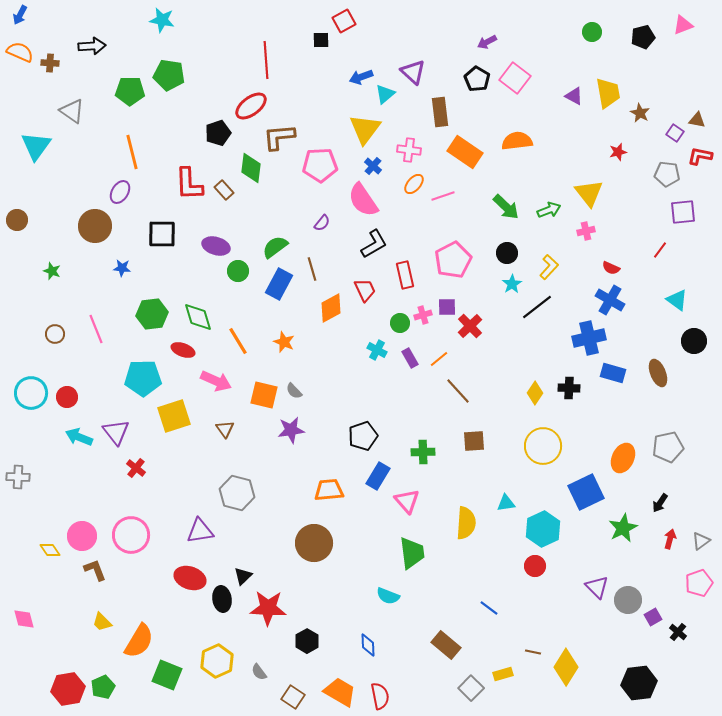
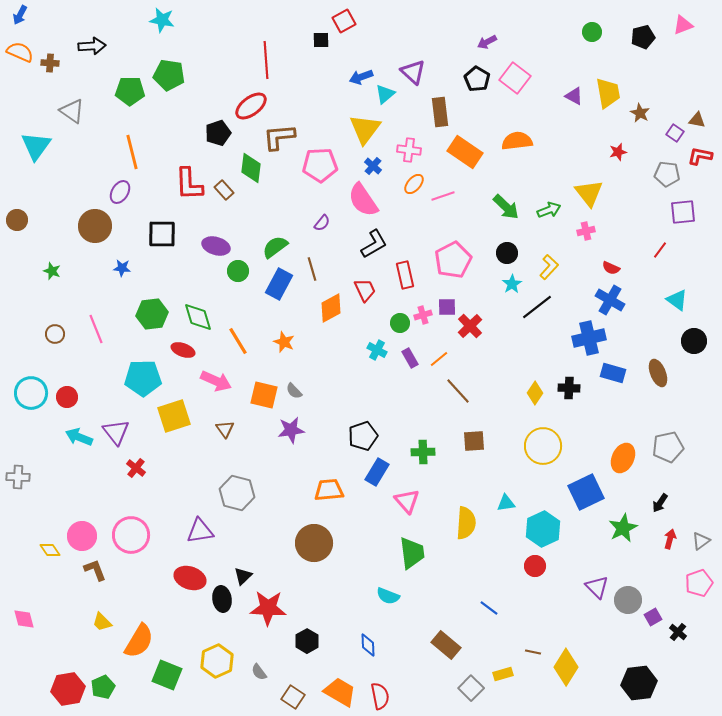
blue rectangle at (378, 476): moved 1 px left, 4 px up
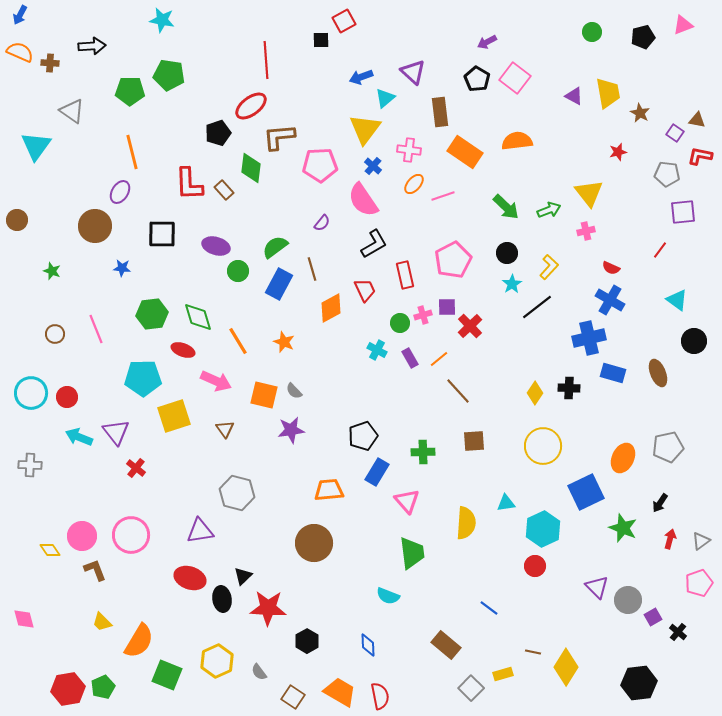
cyan triangle at (385, 94): moved 4 px down
gray cross at (18, 477): moved 12 px right, 12 px up
green star at (623, 528): rotated 24 degrees counterclockwise
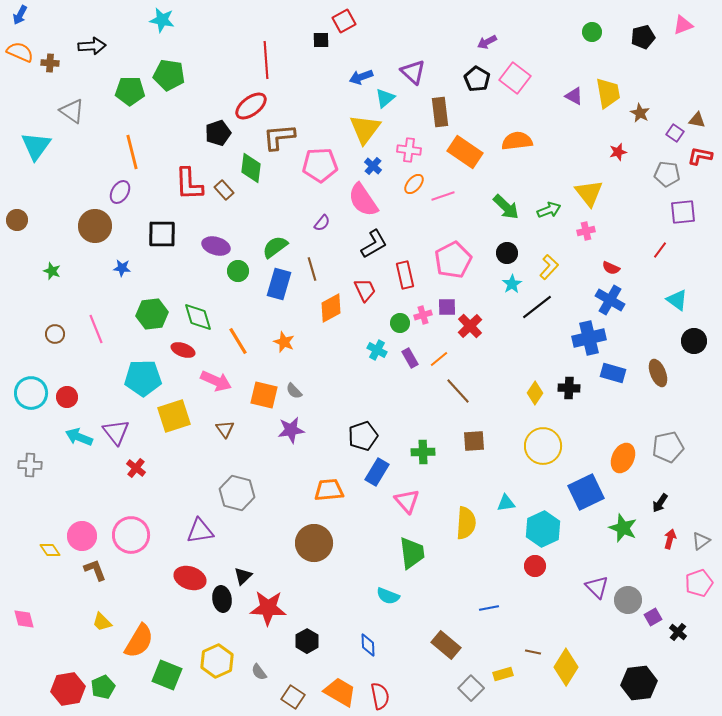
blue rectangle at (279, 284): rotated 12 degrees counterclockwise
blue line at (489, 608): rotated 48 degrees counterclockwise
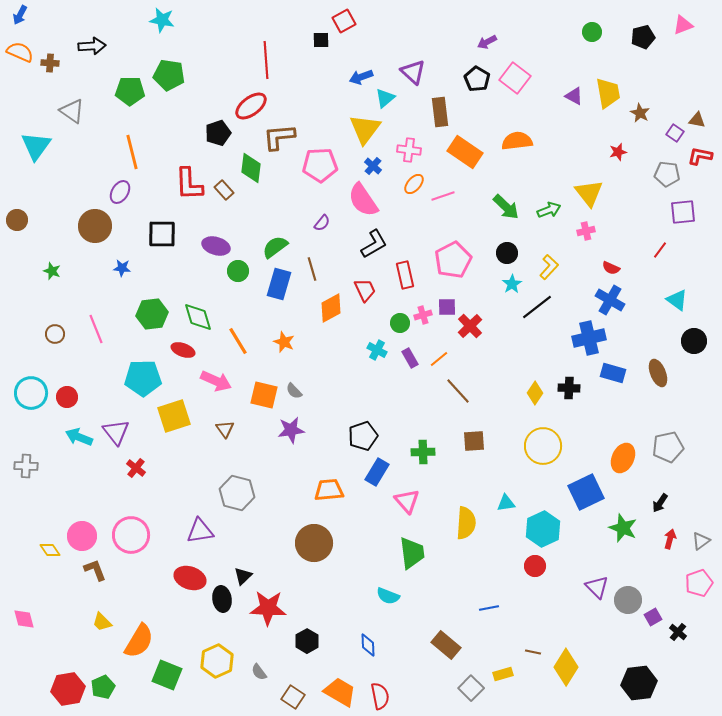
gray cross at (30, 465): moved 4 px left, 1 px down
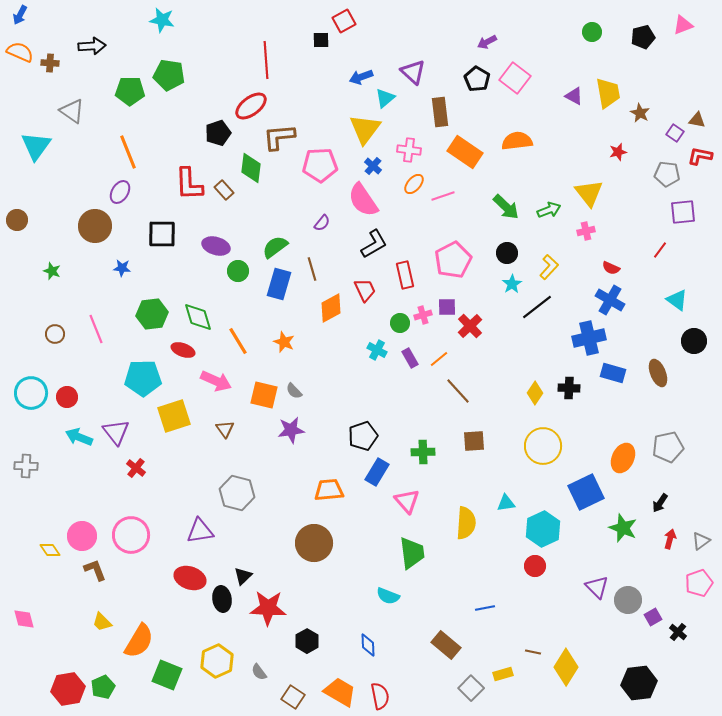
orange line at (132, 152): moved 4 px left; rotated 8 degrees counterclockwise
blue line at (489, 608): moved 4 px left
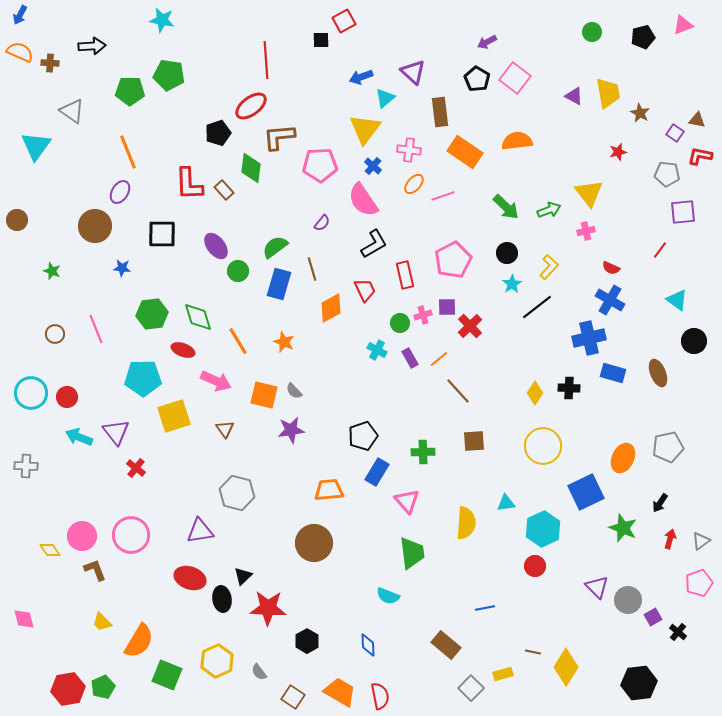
purple ellipse at (216, 246): rotated 36 degrees clockwise
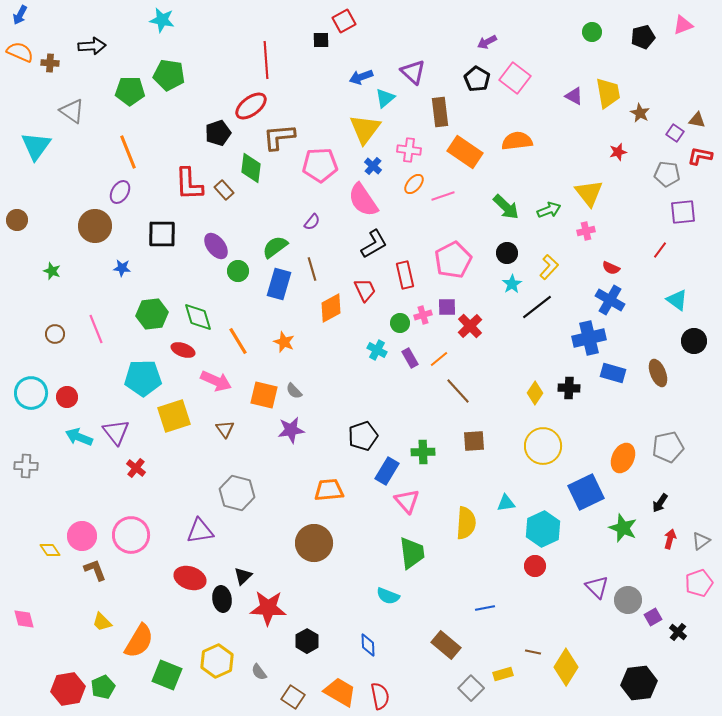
purple semicircle at (322, 223): moved 10 px left, 1 px up
blue rectangle at (377, 472): moved 10 px right, 1 px up
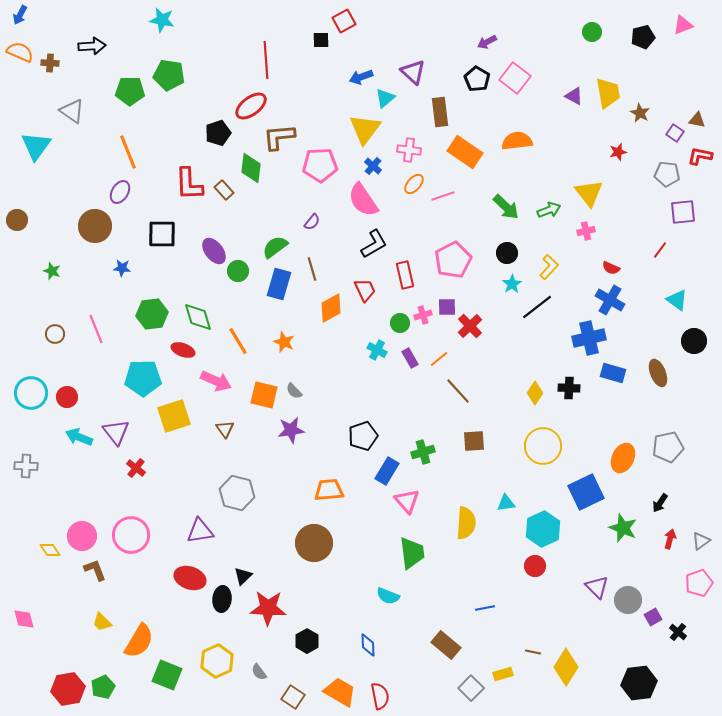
purple ellipse at (216, 246): moved 2 px left, 5 px down
green cross at (423, 452): rotated 15 degrees counterclockwise
black ellipse at (222, 599): rotated 15 degrees clockwise
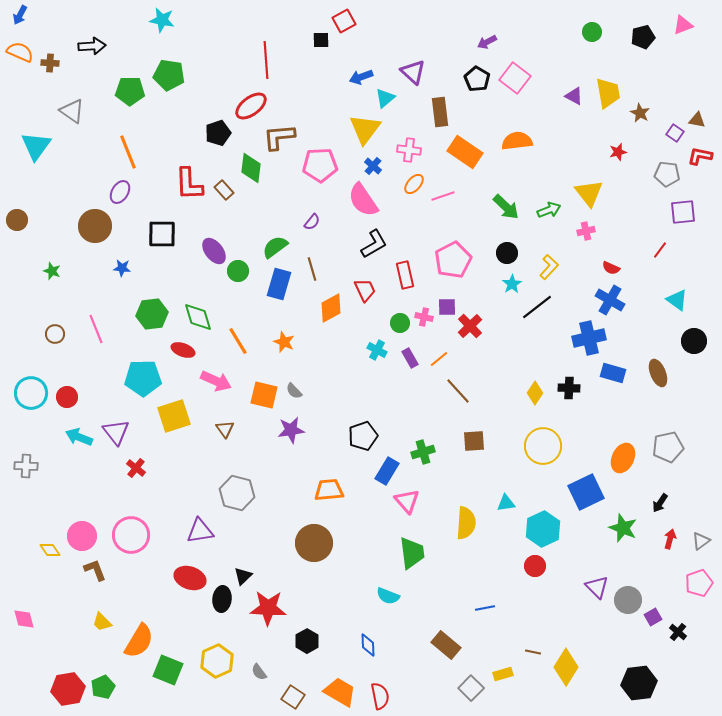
pink cross at (423, 315): moved 1 px right, 2 px down; rotated 30 degrees clockwise
green square at (167, 675): moved 1 px right, 5 px up
